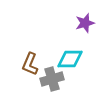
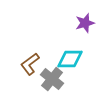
brown L-shape: rotated 30 degrees clockwise
gray cross: rotated 35 degrees counterclockwise
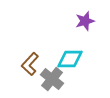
purple star: moved 2 px up
brown L-shape: rotated 10 degrees counterclockwise
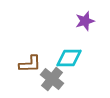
cyan diamond: moved 1 px left, 1 px up
brown L-shape: rotated 135 degrees counterclockwise
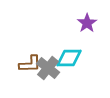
purple star: moved 2 px right, 2 px down; rotated 18 degrees counterclockwise
gray cross: moved 4 px left, 11 px up
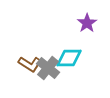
brown L-shape: rotated 35 degrees clockwise
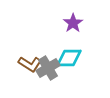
purple star: moved 14 px left
gray cross: rotated 20 degrees clockwise
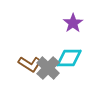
gray cross: rotated 15 degrees counterclockwise
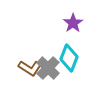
cyan diamond: rotated 68 degrees counterclockwise
brown L-shape: moved 4 px down
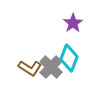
gray cross: moved 3 px right, 1 px up
